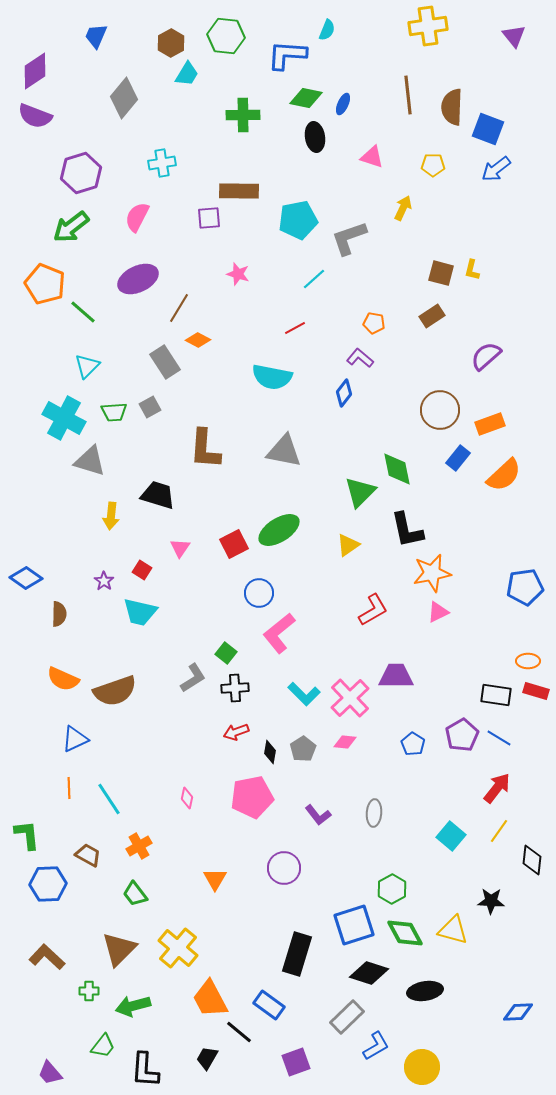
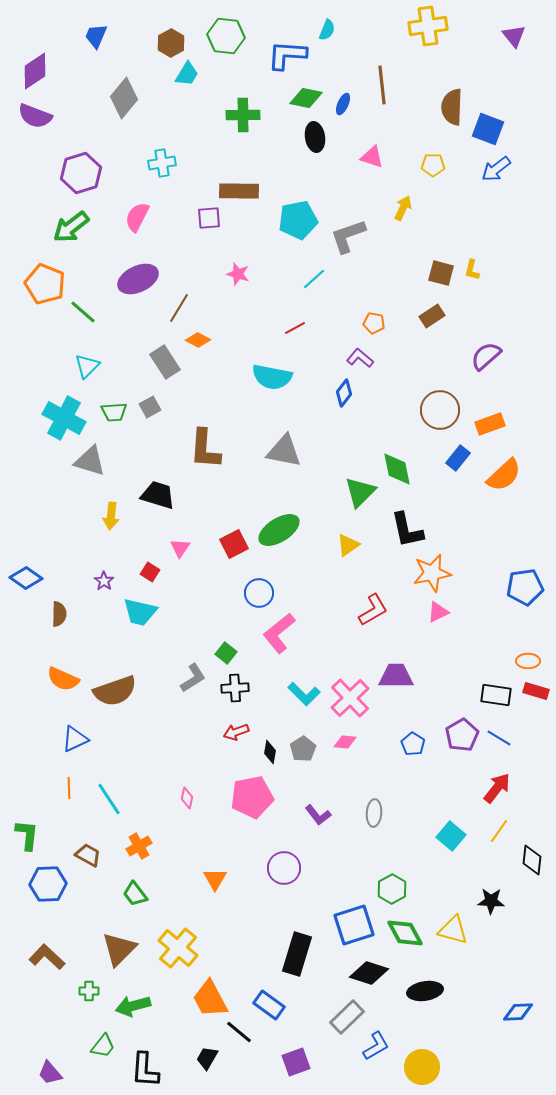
brown line at (408, 95): moved 26 px left, 10 px up
gray L-shape at (349, 238): moved 1 px left, 2 px up
red square at (142, 570): moved 8 px right, 2 px down
green L-shape at (27, 835): rotated 12 degrees clockwise
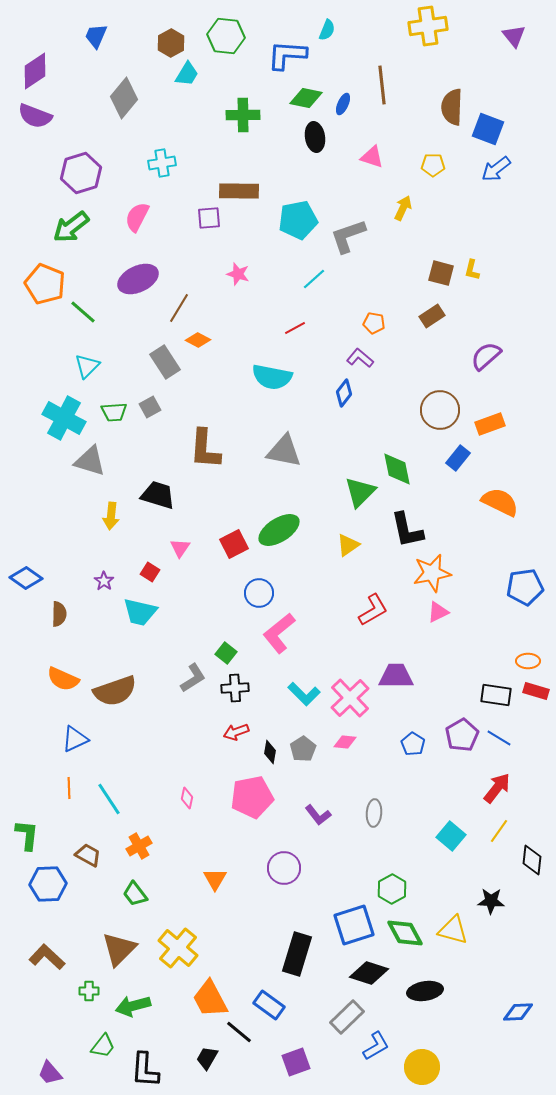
orange semicircle at (504, 475): moved 4 px left, 27 px down; rotated 111 degrees counterclockwise
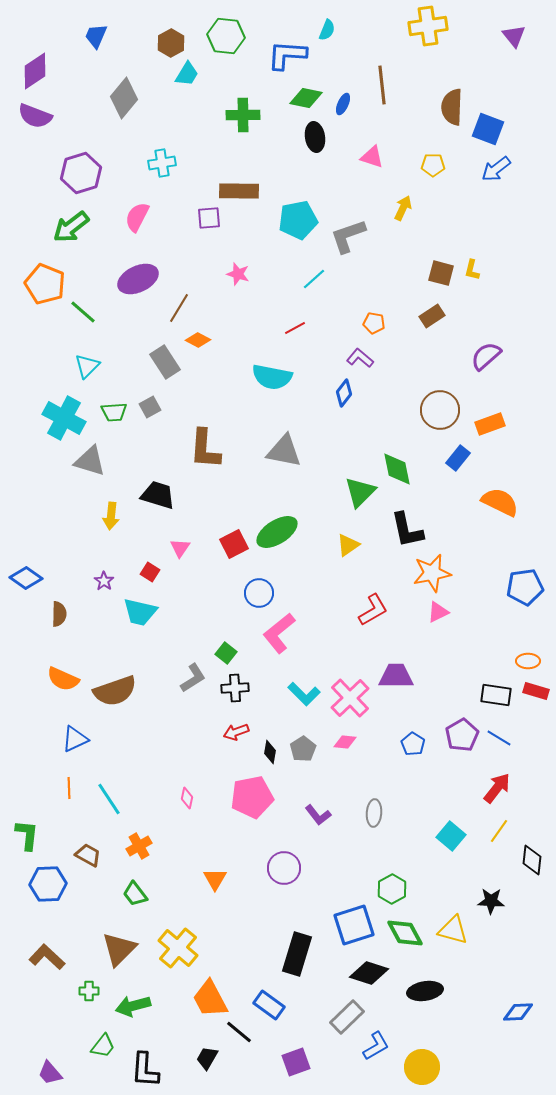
green ellipse at (279, 530): moved 2 px left, 2 px down
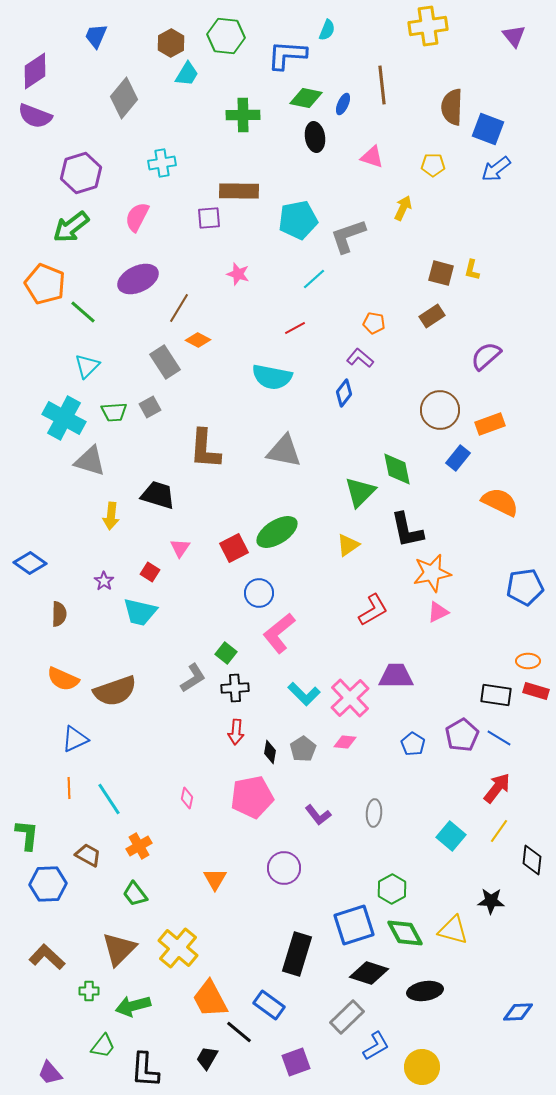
red square at (234, 544): moved 4 px down
blue diamond at (26, 578): moved 4 px right, 15 px up
red arrow at (236, 732): rotated 65 degrees counterclockwise
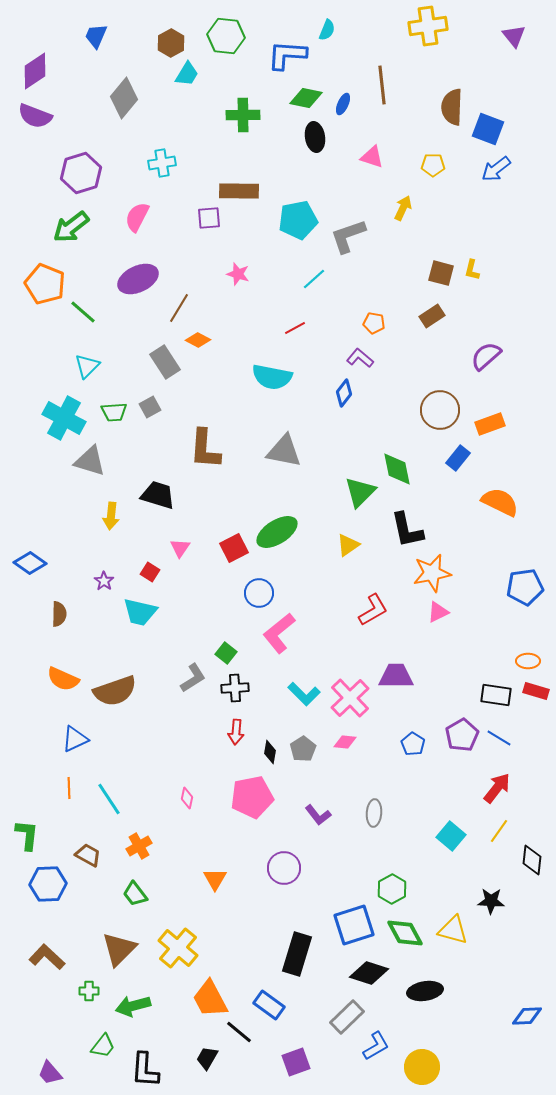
blue diamond at (518, 1012): moved 9 px right, 4 px down
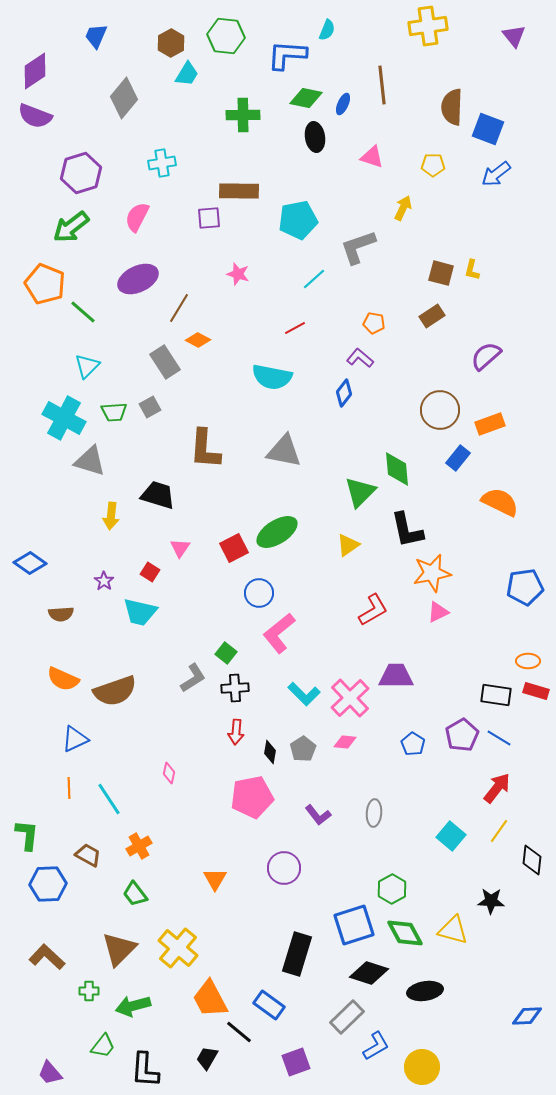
blue arrow at (496, 169): moved 5 px down
gray L-shape at (348, 236): moved 10 px right, 11 px down
green diamond at (397, 469): rotated 6 degrees clockwise
brown semicircle at (59, 614): moved 2 px right; rotated 85 degrees clockwise
pink diamond at (187, 798): moved 18 px left, 25 px up
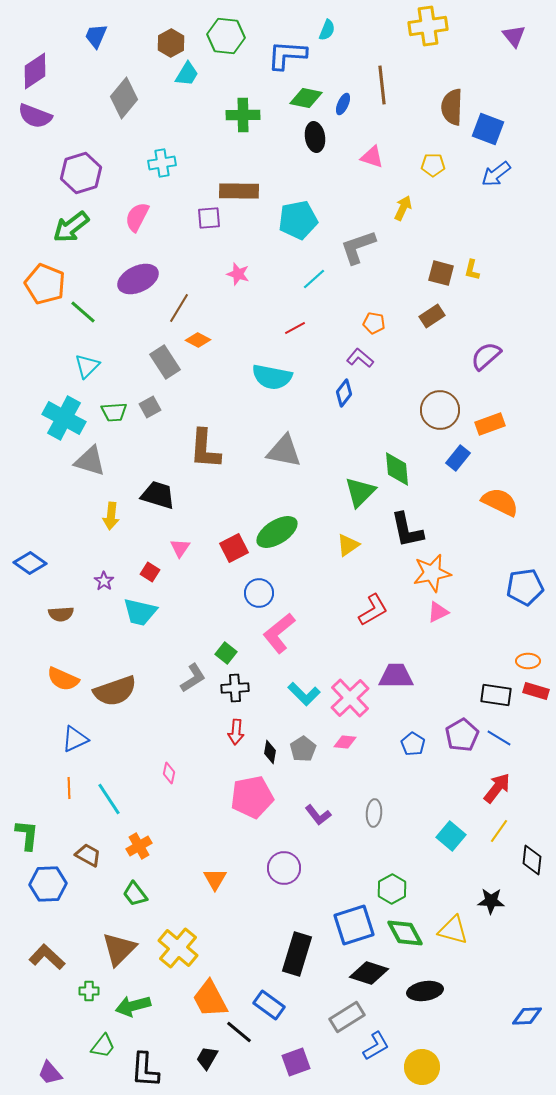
gray rectangle at (347, 1017): rotated 12 degrees clockwise
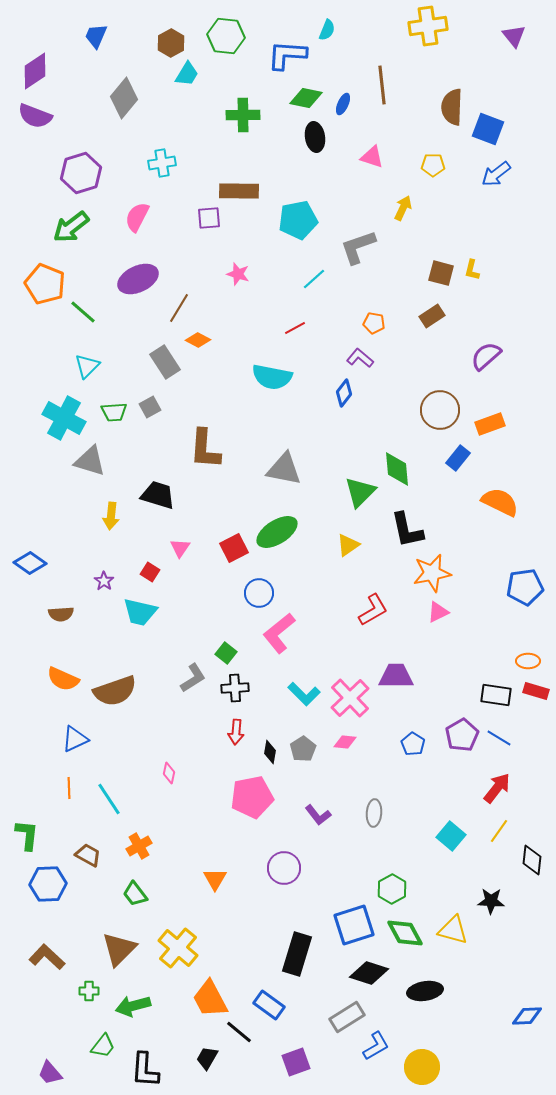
gray triangle at (284, 451): moved 18 px down
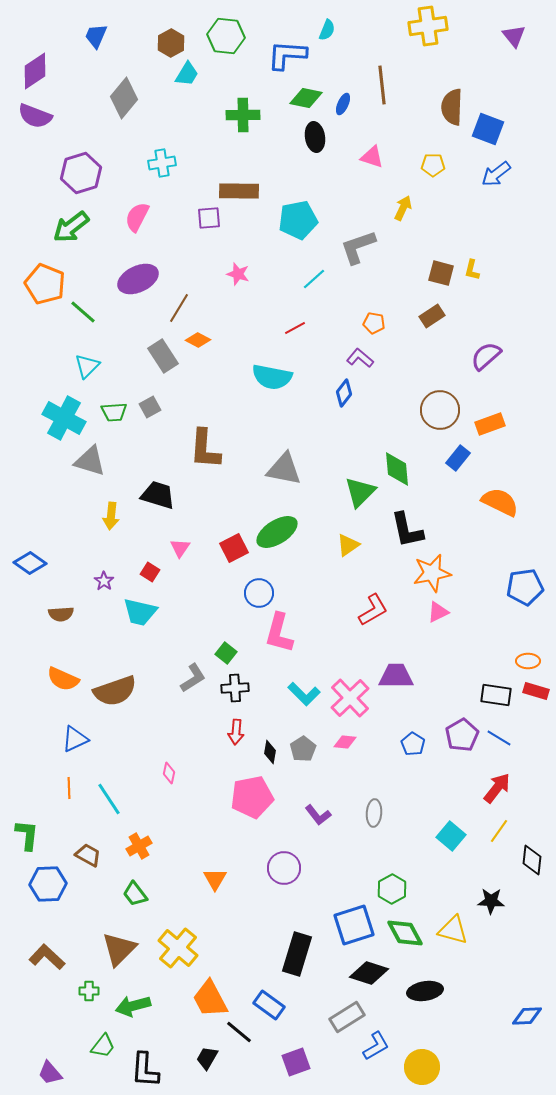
gray rectangle at (165, 362): moved 2 px left, 6 px up
pink L-shape at (279, 633): rotated 36 degrees counterclockwise
